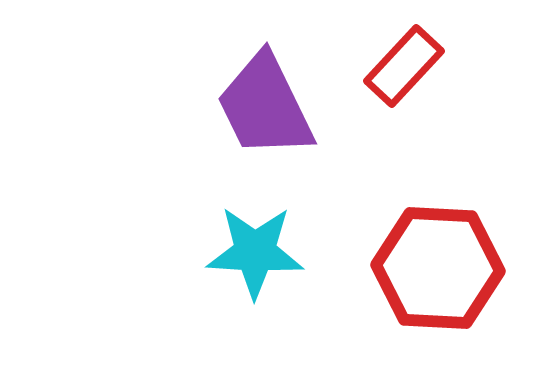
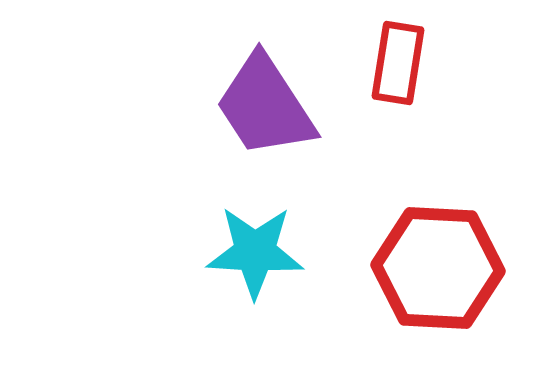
red rectangle: moved 6 px left, 3 px up; rotated 34 degrees counterclockwise
purple trapezoid: rotated 7 degrees counterclockwise
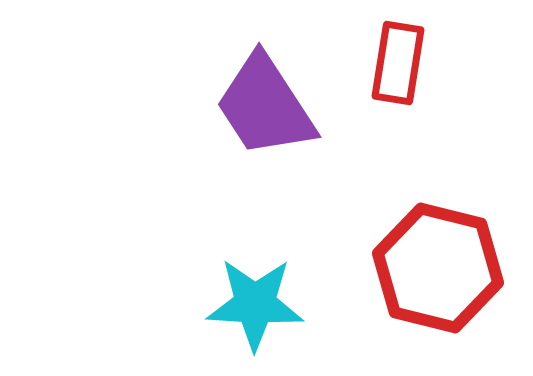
cyan star: moved 52 px down
red hexagon: rotated 11 degrees clockwise
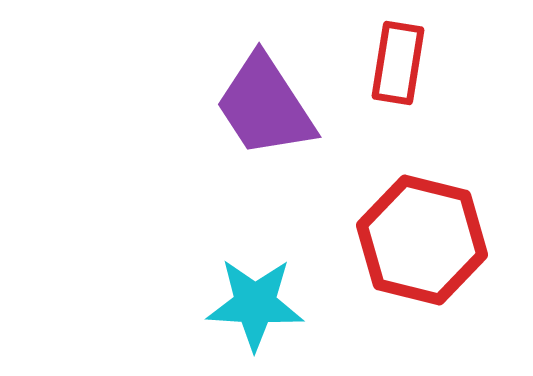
red hexagon: moved 16 px left, 28 px up
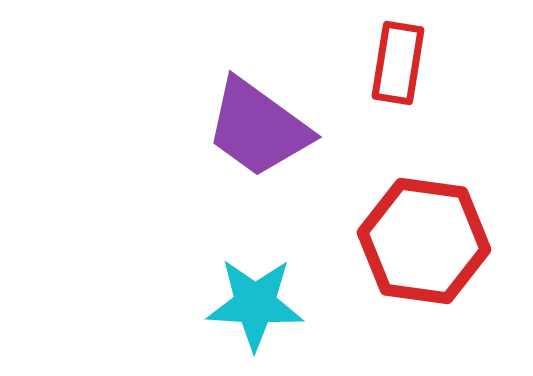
purple trapezoid: moved 7 px left, 22 px down; rotated 21 degrees counterclockwise
red hexagon: moved 2 px right, 1 px down; rotated 6 degrees counterclockwise
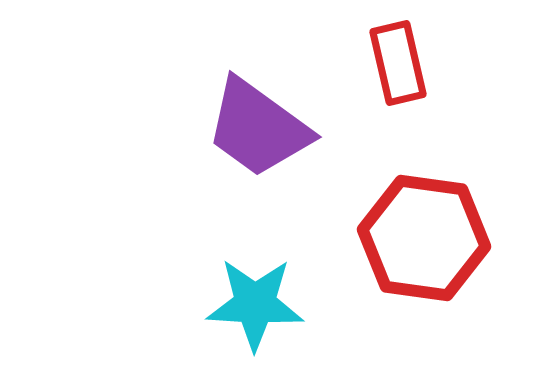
red rectangle: rotated 22 degrees counterclockwise
red hexagon: moved 3 px up
